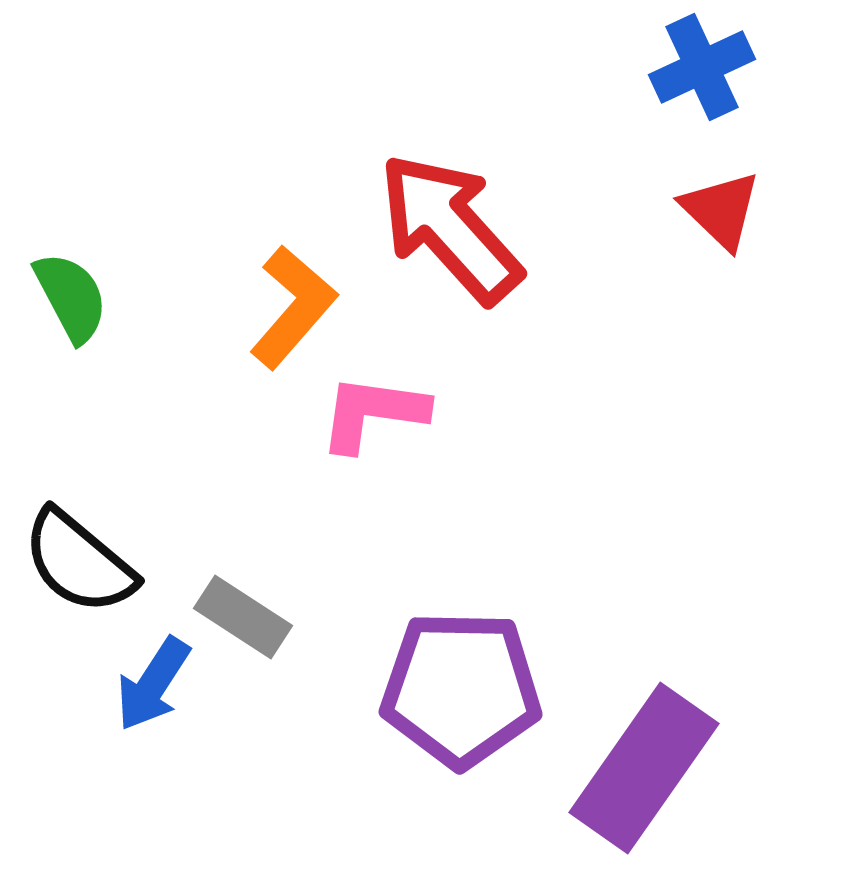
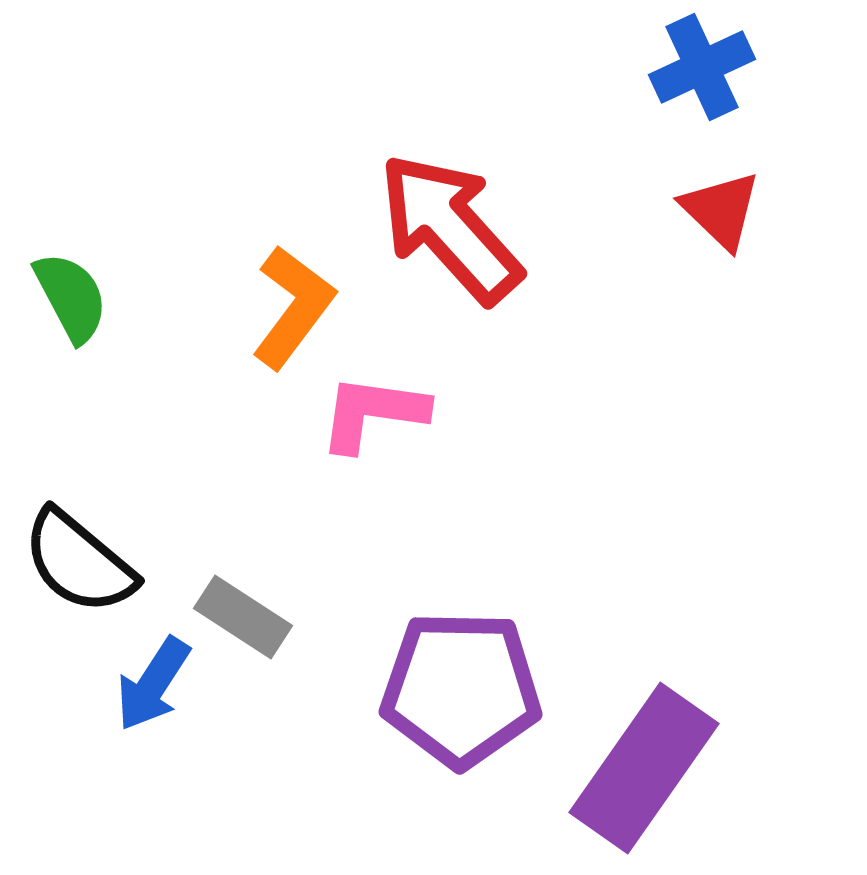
orange L-shape: rotated 4 degrees counterclockwise
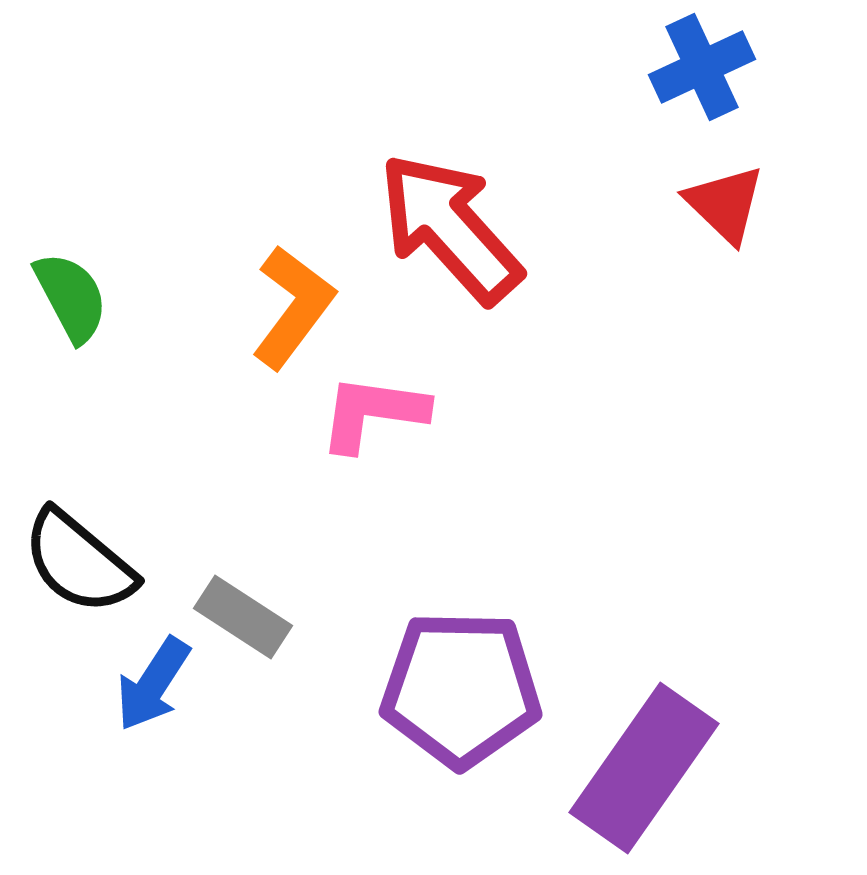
red triangle: moved 4 px right, 6 px up
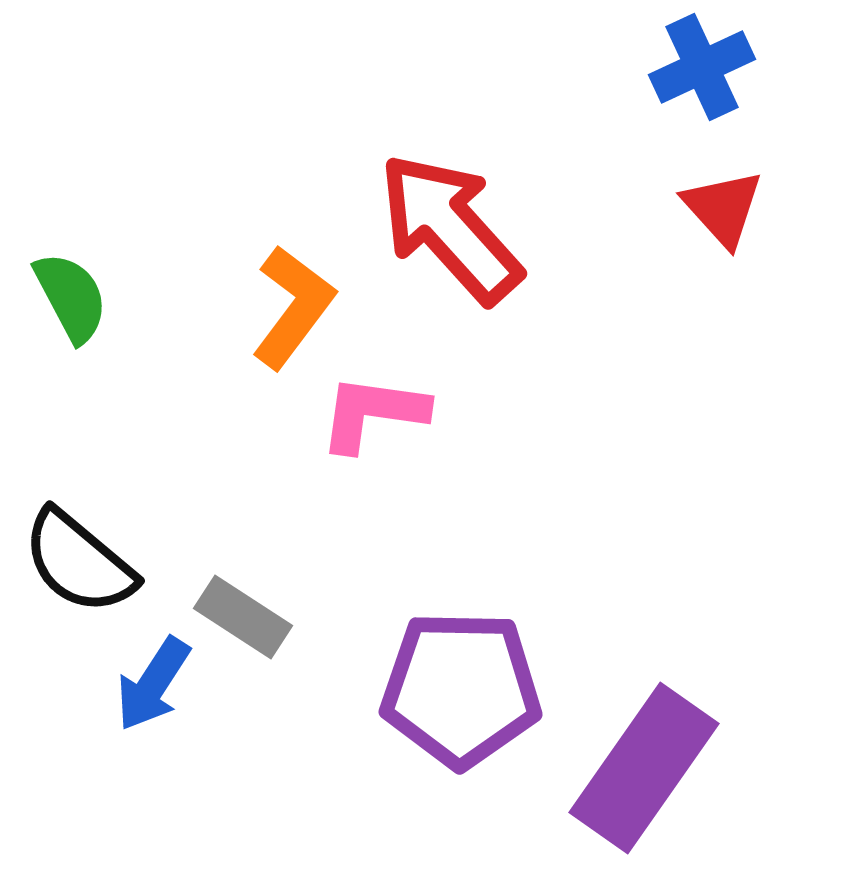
red triangle: moved 2 px left, 4 px down; rotated 4 degrees clockwise
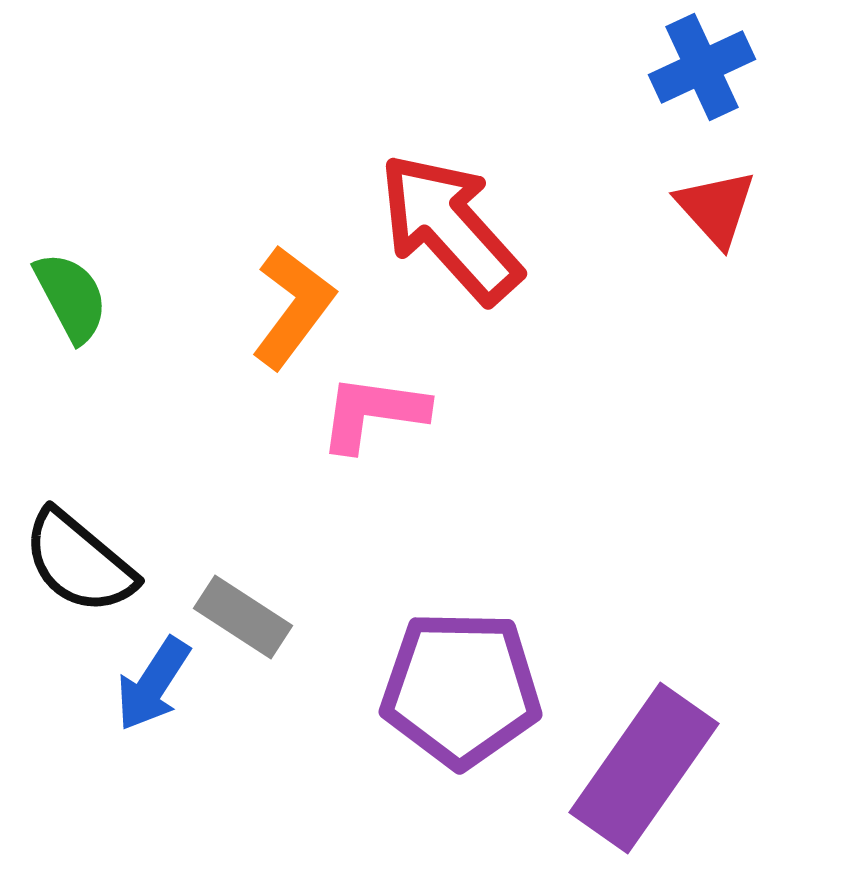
red triangle: moved 7 px left
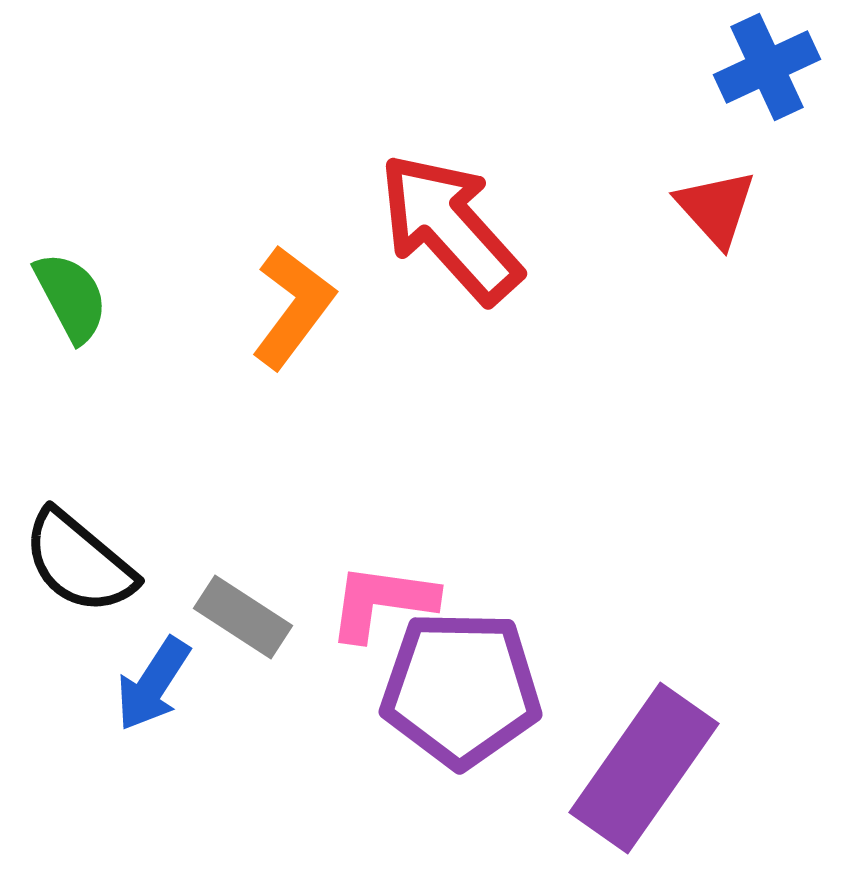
blue cross: moved 65 px right
pink L-shape: moved 9 px right, 189 px down
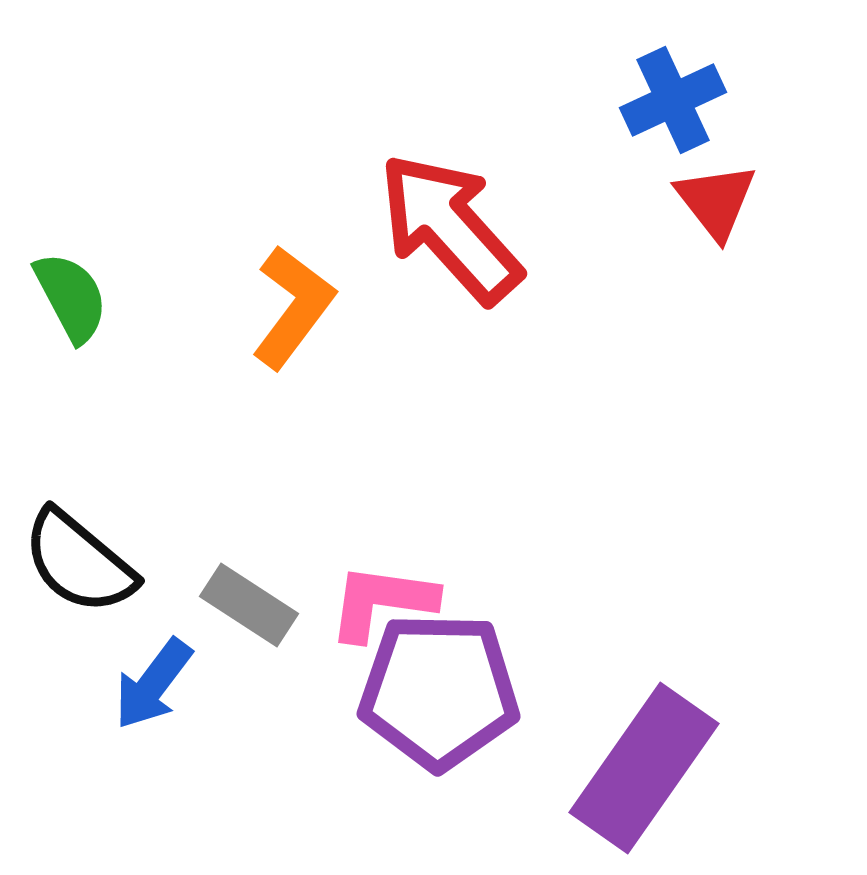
blue cross: moved 94 px left, 33 px down
red triangle: moved 7 px up; rotated 4 degrees clockwise
gray rectangle: moved 6 px right, 12 px up
blue arrow: rotated 4 degrees clockwise
purple pentagon: moved 22 px left, 2 px down
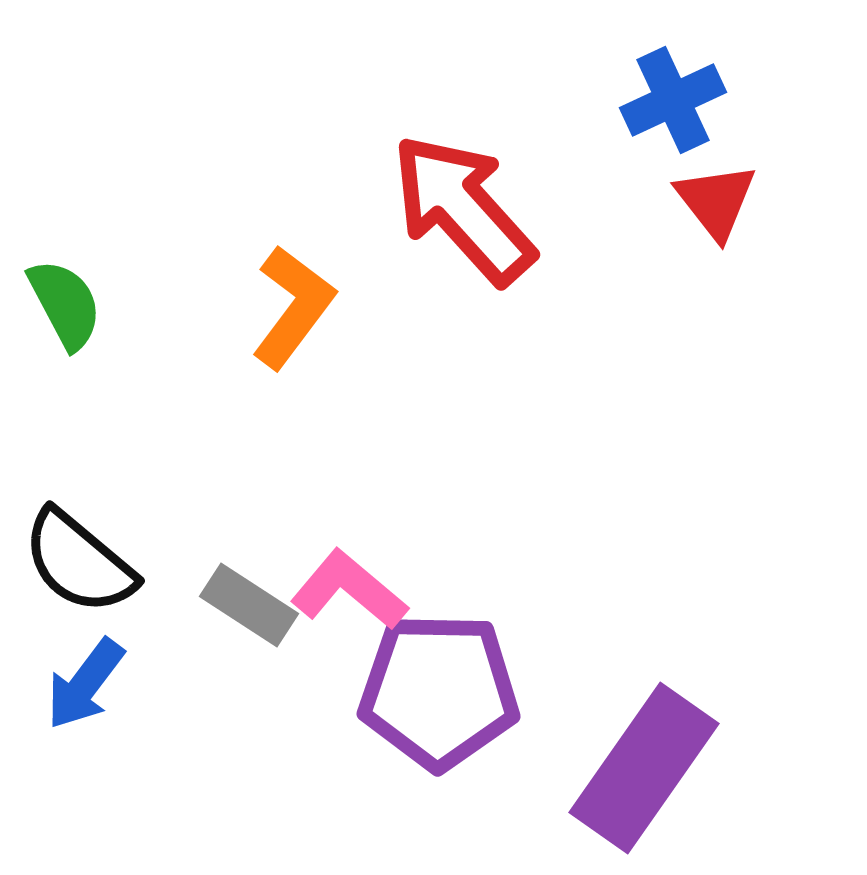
red arrow: moved 13 px right, 19 px up
green semicircle: moved 6 px left, 7 px down
pink L-shape: moved 33 px left, 12 px up; rotated 32 degrees clockwise
blue arrow: moved 68 px left
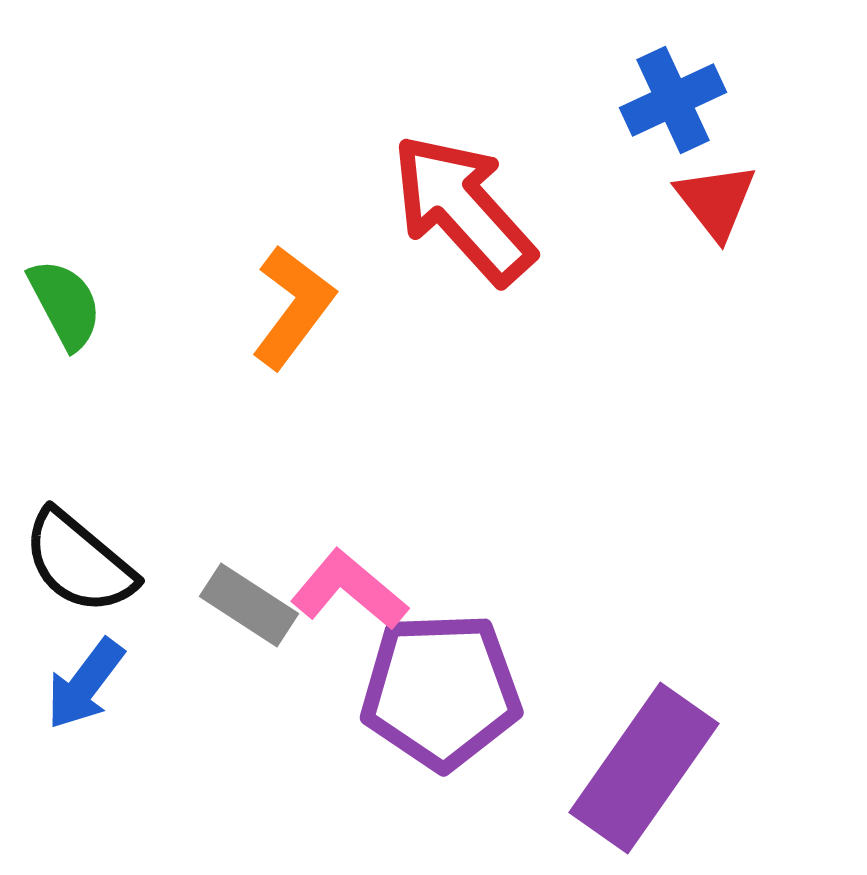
purple pentagon: moved 2 px right; rotated 3 degrees counterclockwise
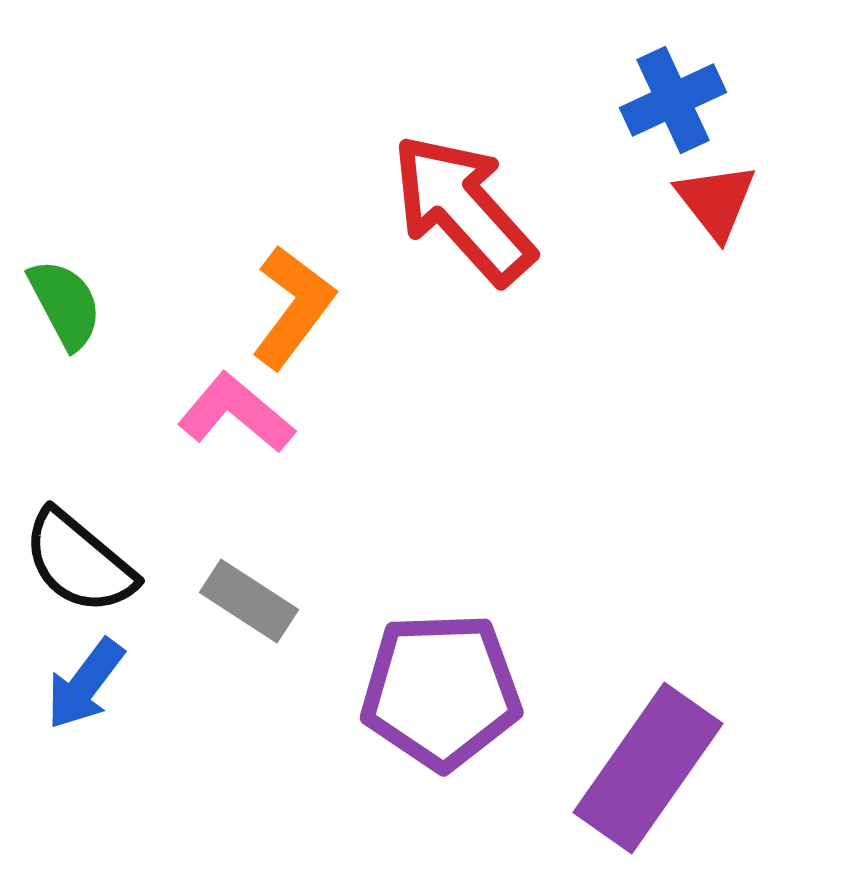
pink L-shape: moved 113 px left, 177 px up
gray rectangle: moved 4 px up
purple rectangle: moved 4 px right
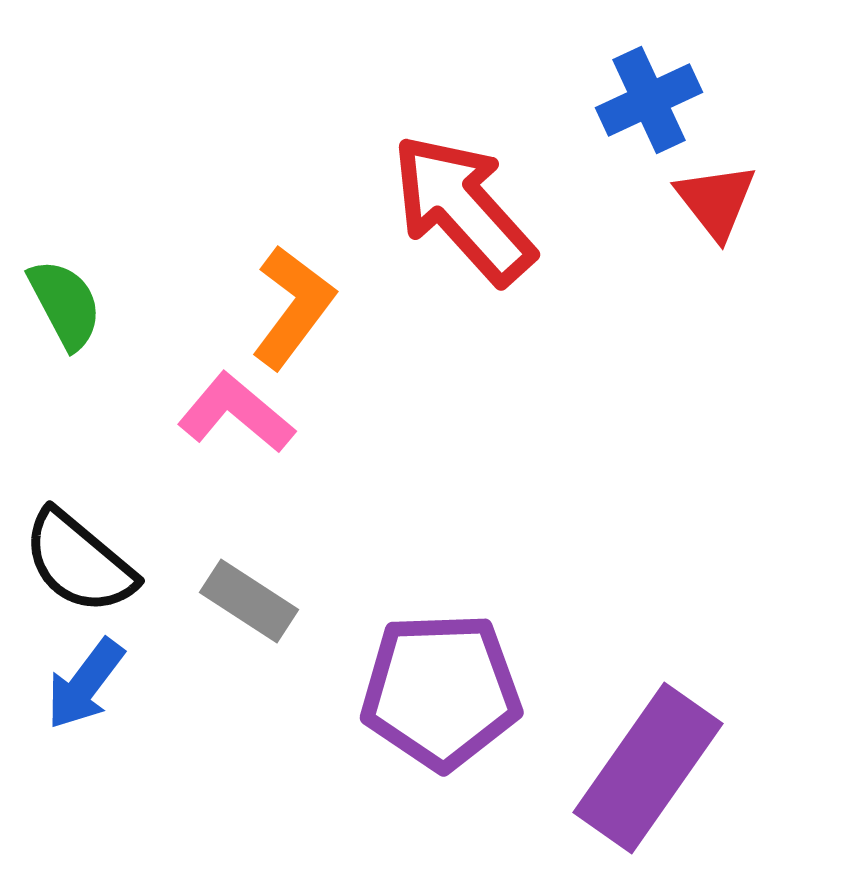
blue cross: moved 24 px left
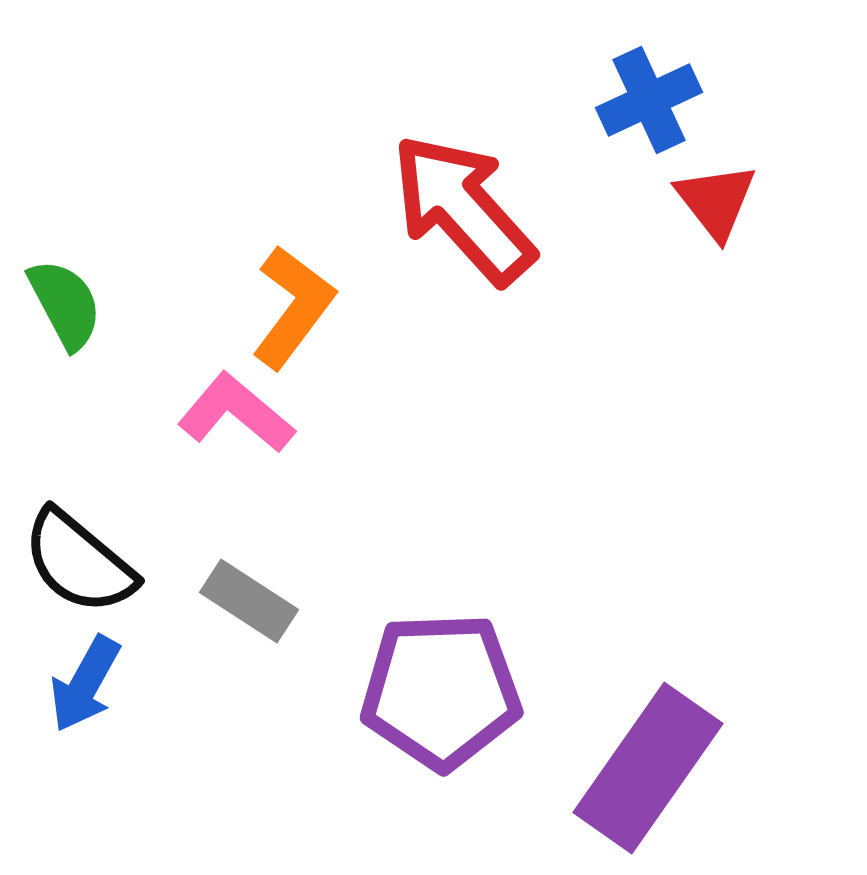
blue arrow: rotated 8 degrees counterclockwise
